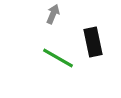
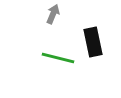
green line: rotated 16 degrees counterclockwise
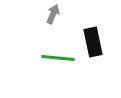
green line: rotated 8 degrees counterclockwise
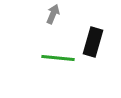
black rectangle: rotated 28 degrees clockwise
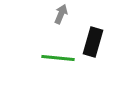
gray arrow: moved 8 px right
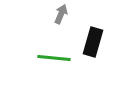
green line: moved 4 px left
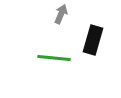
black rectangle: moved 2 px up
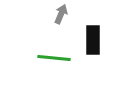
black rectangle: rotated 16 degrees counterclockwise
